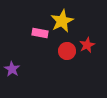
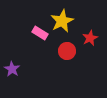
pink rectangle: rotated 21 degrees clockwise
red star: moved 3 px right, 7 px up
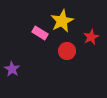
red star: moved 1 px right, 1 px up
